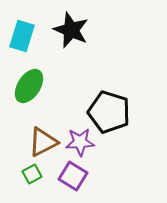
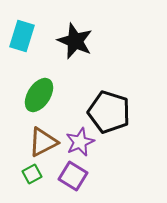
black star: moved 4 px right, 11 px down
green ellipse: moved 10 px right, 9 px down
purple star: rotated 20 degrees counterclockwise
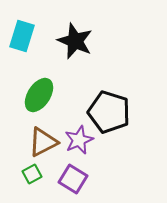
purple star: moved 1 px left, 2 px up
purple square: moved 3 px down
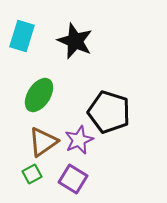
brown triangle: rotated 8 degrees counterclockwise
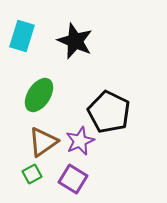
black pentagon: rotated 9 degrees clockwise
purple star: moved 1 px right, 1 px down
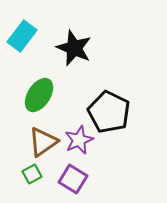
cyan rectangle: rotated 20 degrees clockwise
black star: moved 1 px left, 7 px down
purple star: moved 1 px left, 1 px up
